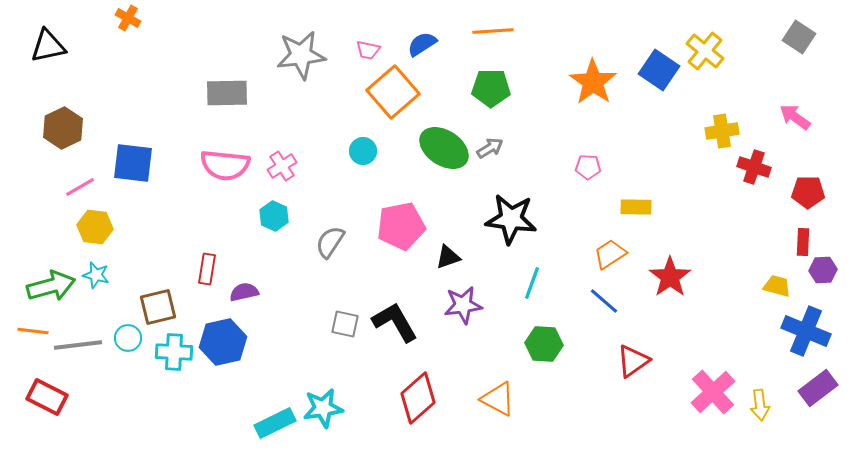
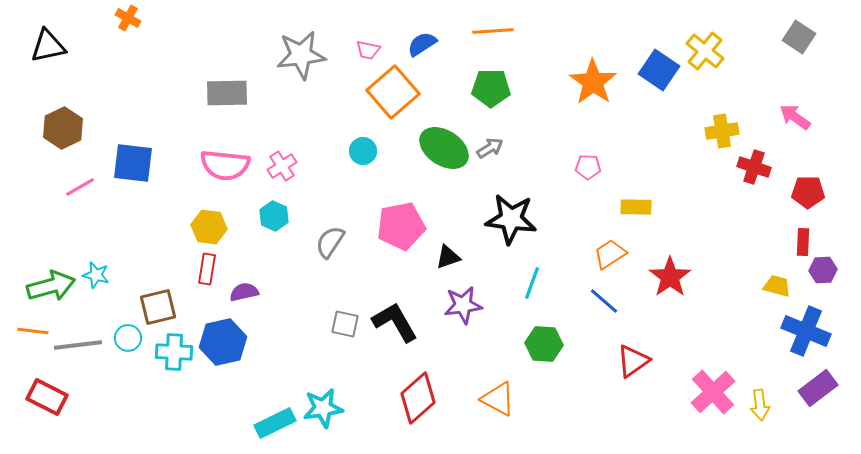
yellow hexagon at (95, 227): moved 114 px right
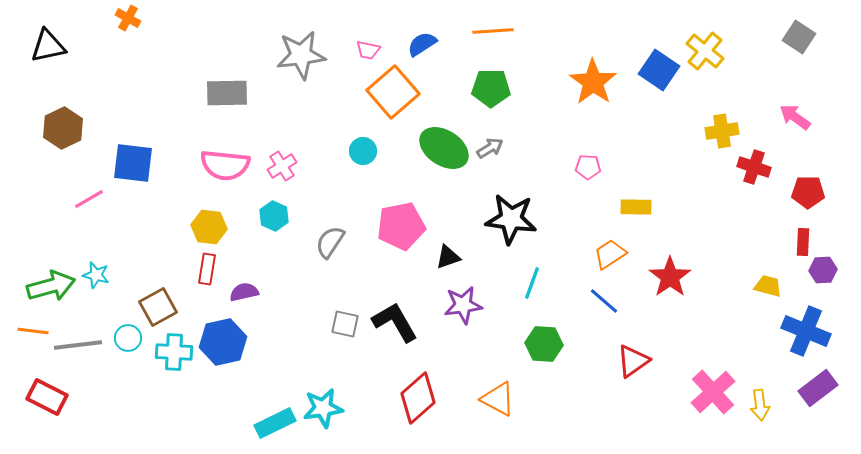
pink line at (80, 187): moved 9 px right, 12 px down
yellow trapezoid at (777, 286): moved 9 px left
brown square at (158, 307): rotated 15 degrees counterclockwise
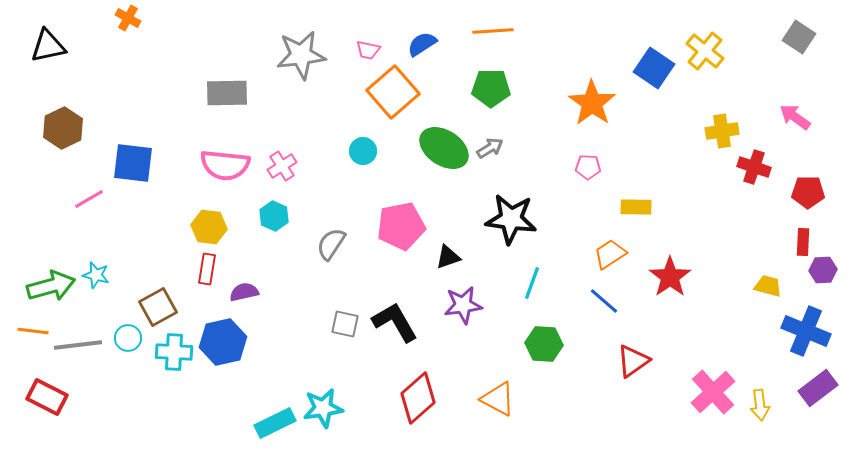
blue square at (659, 70): moved 5 px left, 2 px up
orange star at (593, 82): moved 1 px left, 21 px down
gray semicircle at (330, 242): moved 1 px right, 2 px down
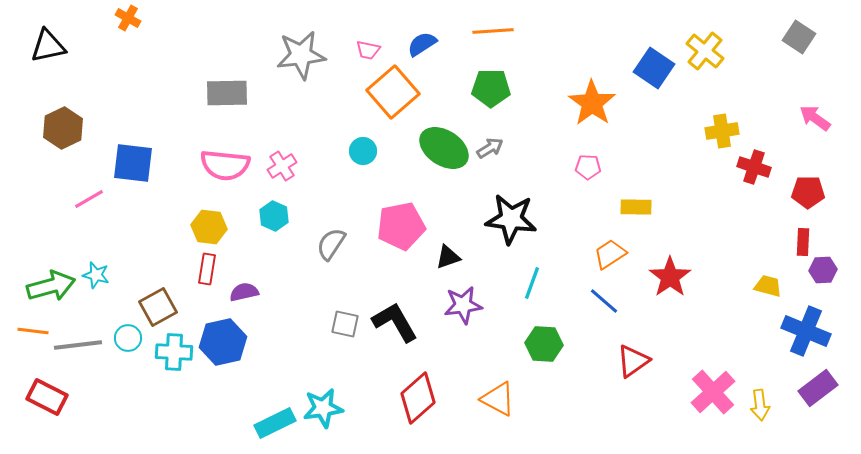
pink arrow at (795, 117): moved 20 px right, 1 px down
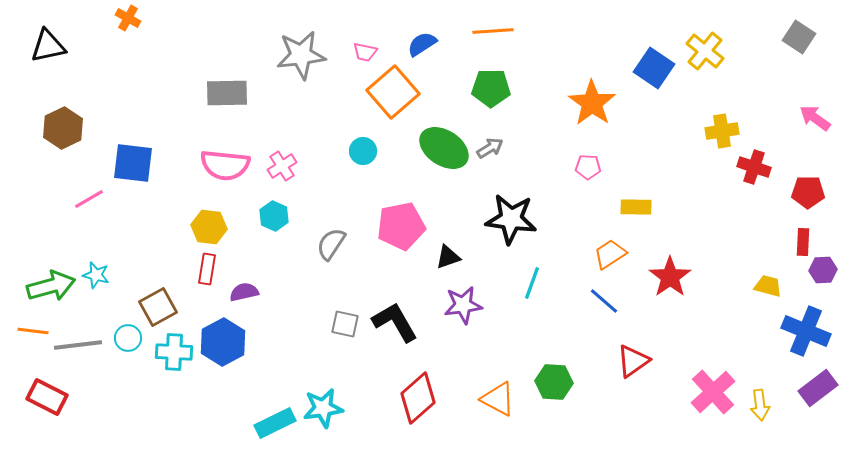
pink trapezoid at (368, 50): moved 3 px left, 2 px down
blue hexagon at (223, 342): rotated 15 degrees counterclockwise
green hexagon at (544, 344): moved 10 px right, 38 px down
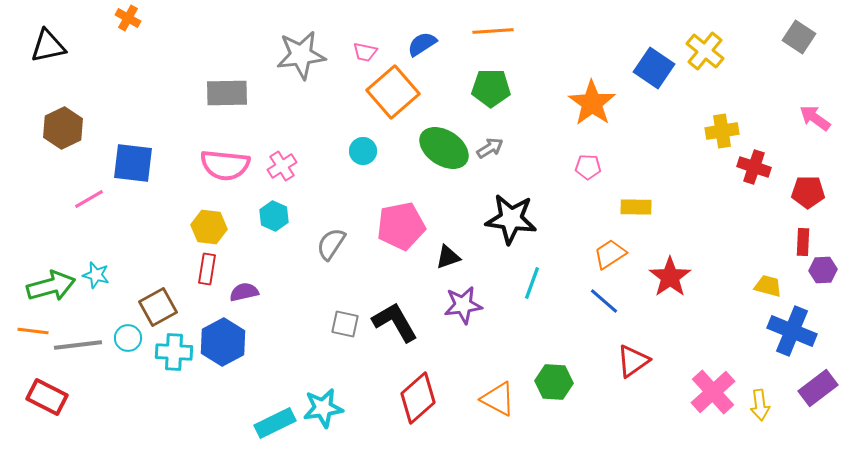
blue cross at (806, 331): moved 14 px left
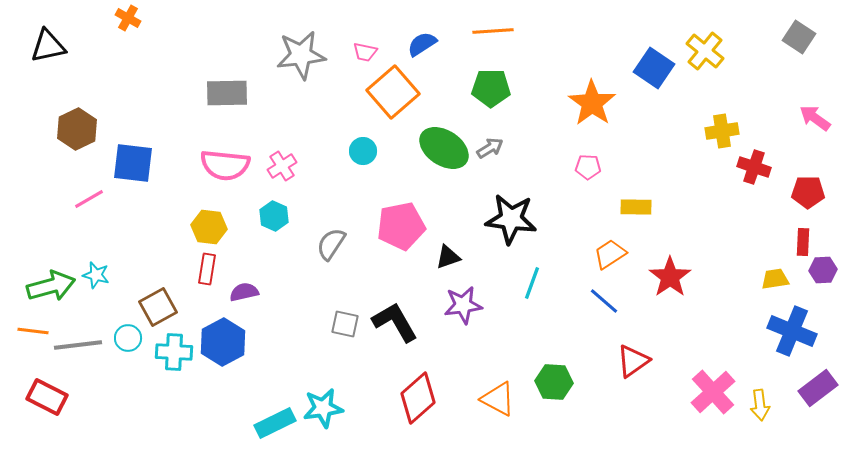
brown hexagon at (63, 128): moved 14 px right, 1 px down
yellow trapezoid at (768, 286): moved 7 px right, 7 px up; rotated 24 degrees counterclockwise
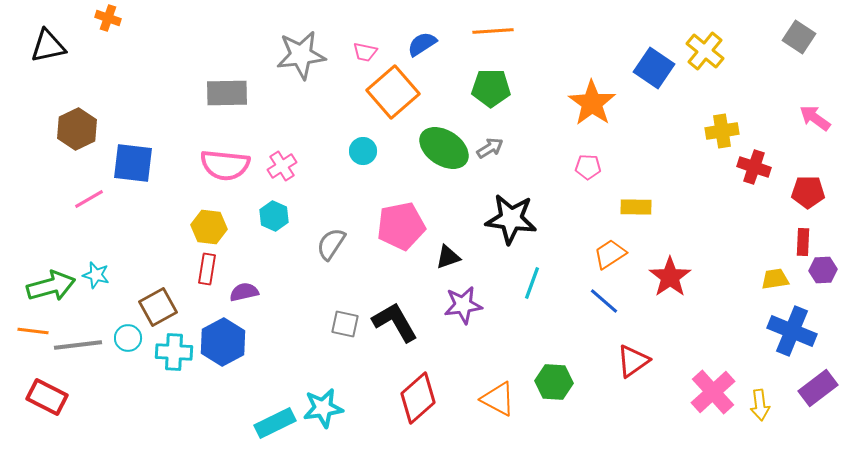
orange cross at (128, 18): moved 20 px left; rotated 10 degrees counterclockwise
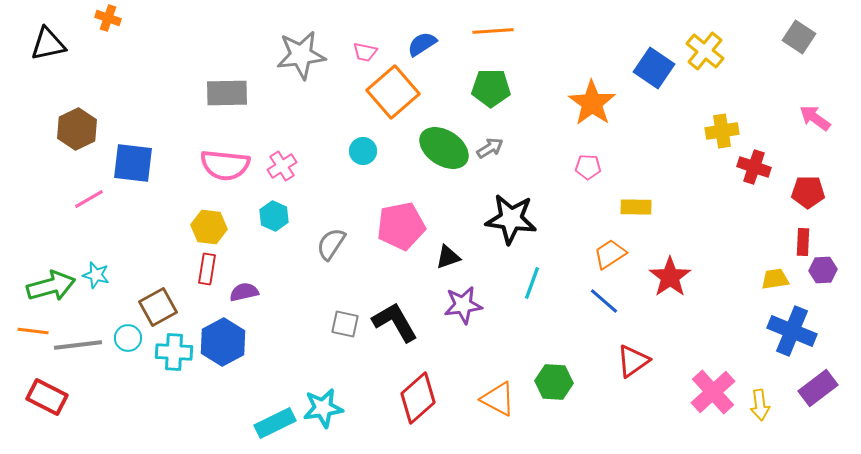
black triangle at (48, 46): moved 2 px up
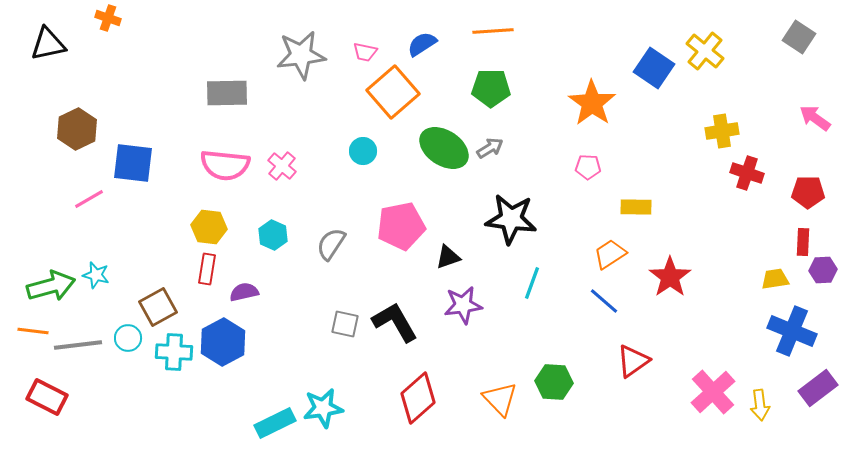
pink cross at (282, 166): rotated 16 degrees counterclockwise
red cross at (754, 167): moved 7 px left, 6 px down
cyan hexagon at (274, 216): moved 1 px left, 19 px down
orange triangle at (498, 399): moved 2 px right; rotated 18 degrees clockwise
